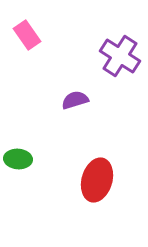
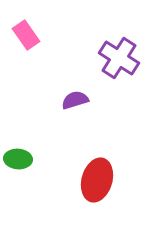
pink rectangle: moved 1 px left
purple cross: moved 1 px left, 2 px down
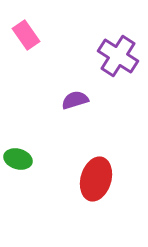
purple cross: moved 1 px left, 2 px up
green ellipse: rotated 12 degrees clockwise
red ellipse: moved 1 px left, 1 px up
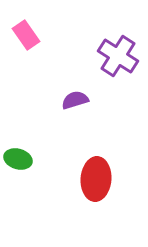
red ellipse: rotated 12 degrees counterclockwise
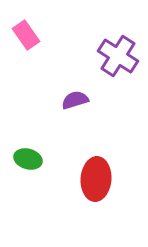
green ellipse: moved 10 px right
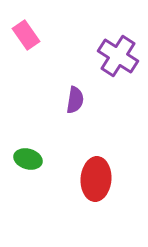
purple semicircle: rotated 116 degrees clockwise
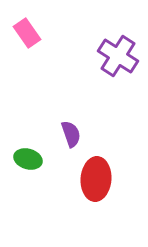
pink rectangle: moved 1 px right, 2 px up
purple semicircle: moved 4 px left, 34 px down; rotated 28 degrees counterclockwise
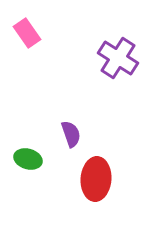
purple cross: moved 2 px down
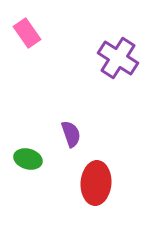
red ellipse: moved 4 px down
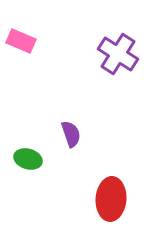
pink rectangle: moved 6 px left, 8 px down; rotated 32 degrees counterclockwise
purple cross: moved 4 px up
red ellipse: moved 15 px right, 16 px down
